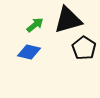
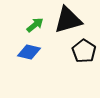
black pentagon: moved 3 px down
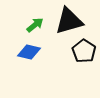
black triangle: moved 1 px right, 1 px down
